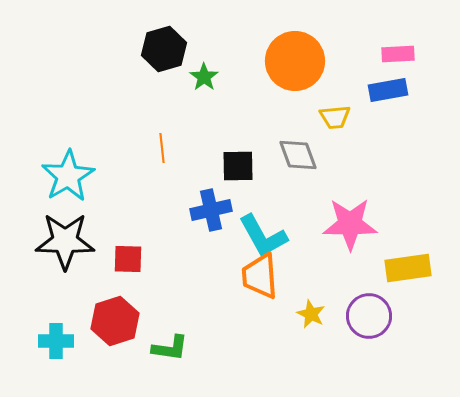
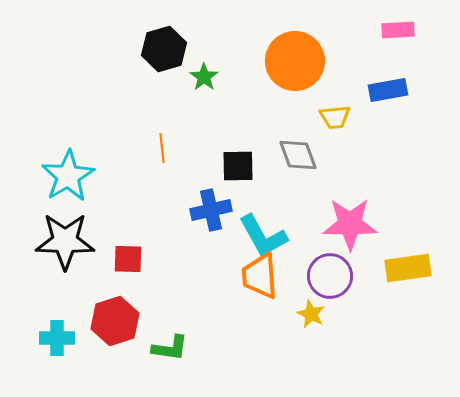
pink rectangle: moved 24 px up
purple circle: moved 39 px left, 40 px up
cyan cross: moved 1 px right, 3 px up
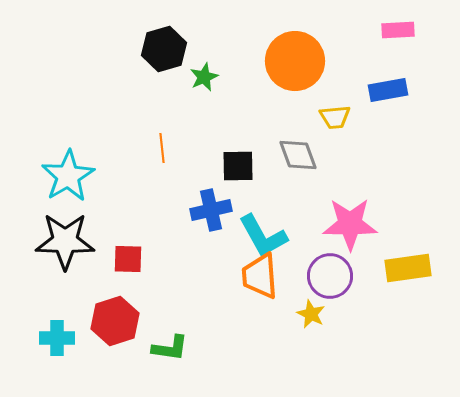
green star: rotated 12 degrees clockwise
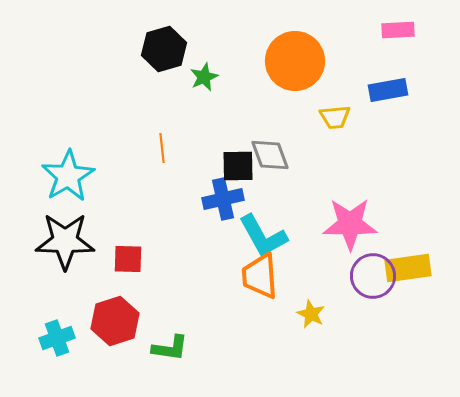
gray diamond: moved 28 px left
blue cross: moved 12 px right, 11 px up
purple circle: moved 43 px right
cyan cross: rotated 20 degrees counterclockwise
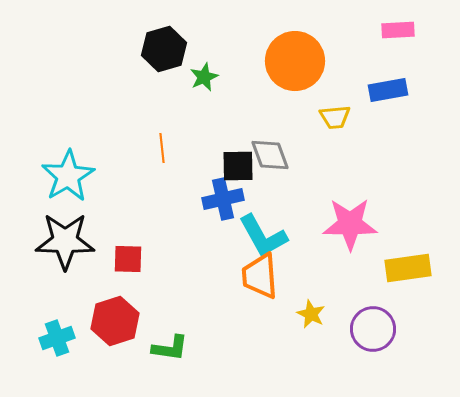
purple circle: moved 53 px down
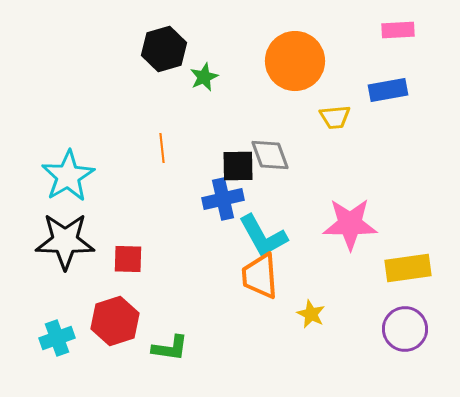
purple circle: moved 32 px right
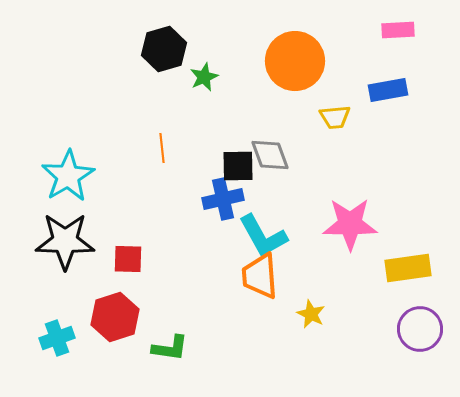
red hexagon: moved 4 px up
purple circle: moved 15 px right
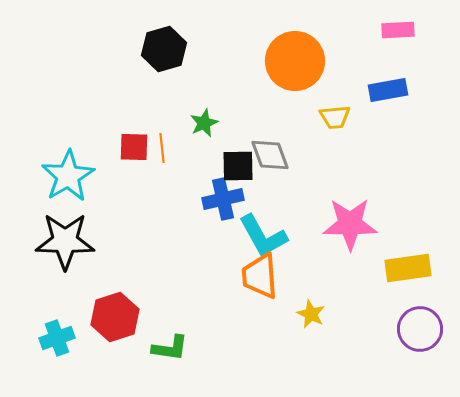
green star: moved 46 px down
red square: moved 6 px right, 112 px up
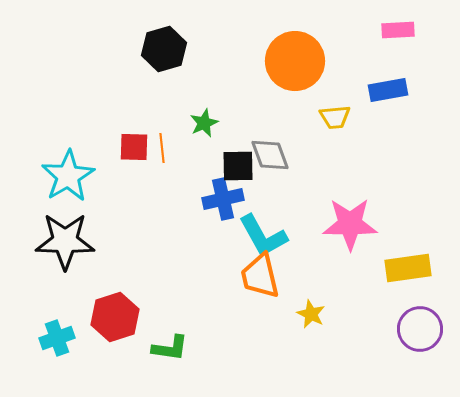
orange trapezoid: rotated 9 degrees counterclockwise
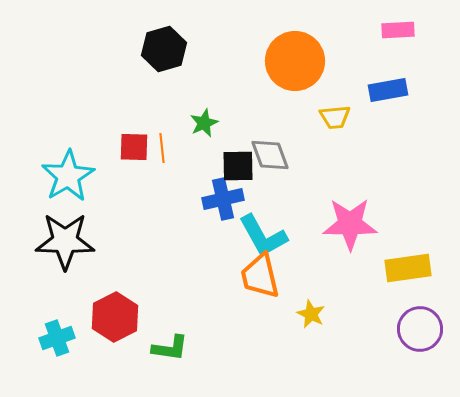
red hexagon: rotated 9 degrees counterclockwise
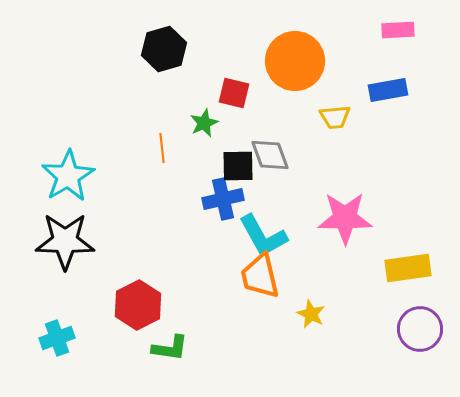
red square: moved 100 px right, 54 px up; rotated 12 degrees clockwise
pink star: moved 5 px left, 6 px up
red hexagon: moved 23 px right, 12 px up
